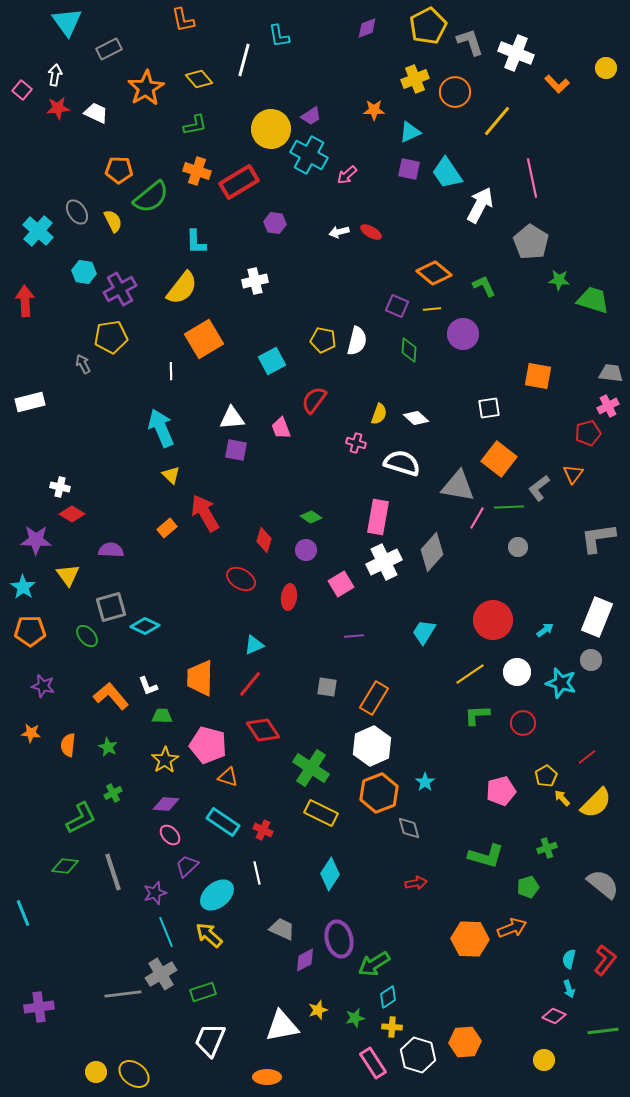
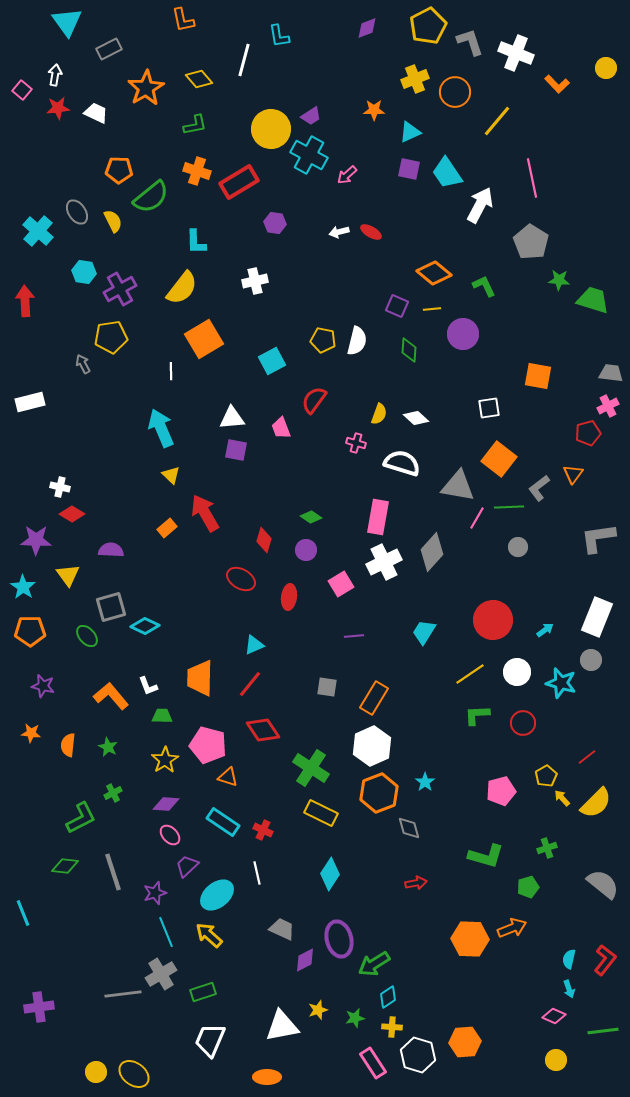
yellow circle at (544, 1060): moved 12 px right
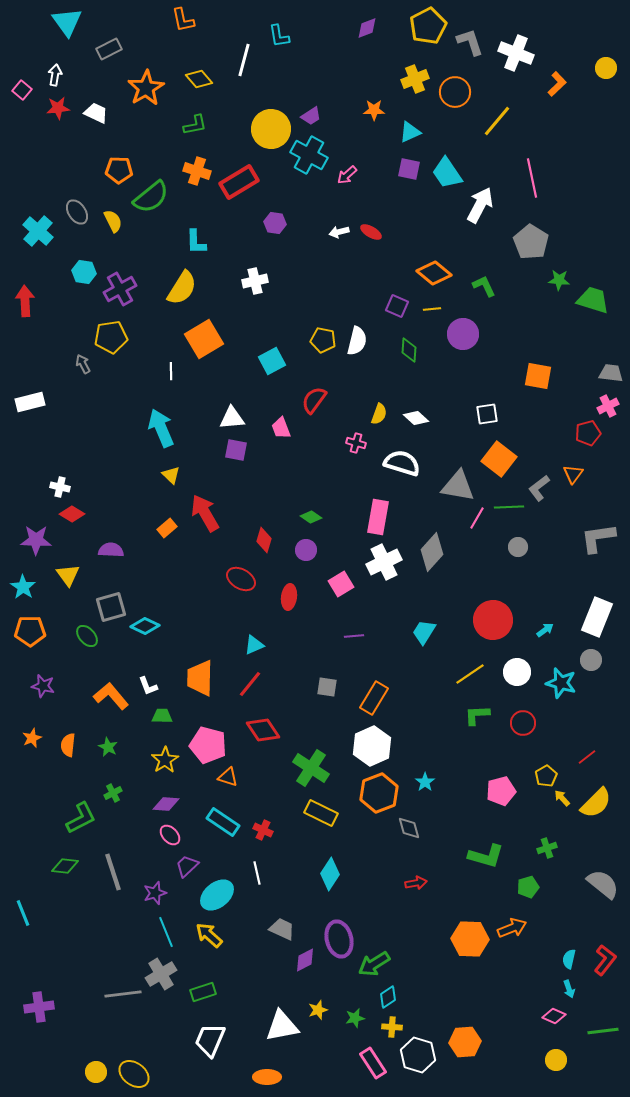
orange L-shape at (557, 84): rotated 90 degrees counterclockwise
yellow semicircle at (182, 288): rotated 6 degrees counterclockwise
white square at (489, 408): moved 2 px left, 6 px down
orange star at (31, 733): moved 1 px right, 5 px down; rotated 30 degrees counterclockwise
